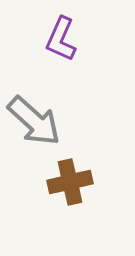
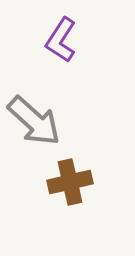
purple L-shape: moved 1 px down; rotated 9 degrees clockwise
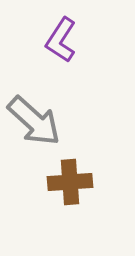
brown cross: rotated 9 degrees clockwise
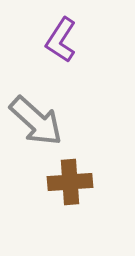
gray arrow: moved 2 px right
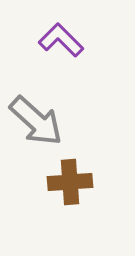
purple L-shape: rotated 102 degrees clockwise
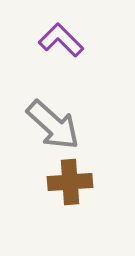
gray arrow: moved 17 px right, 4 px down
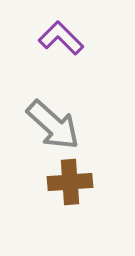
purple L-shape: moved 2 px up
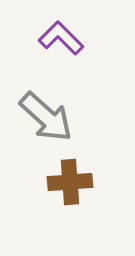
gray arrow: moved 7 px left, 8 px up
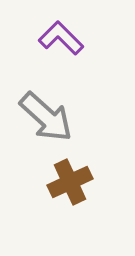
brown cross: rotated 21 degrees counterclockwise
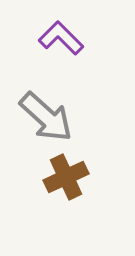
brown cross: moved 4 px left, 5 px up
